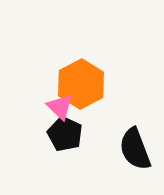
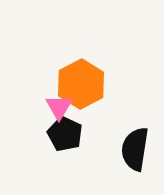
pink triangle: moved 1 px left; rotated 16 degrees clockwise
black semicircle: rotated 30 degrees clockwise
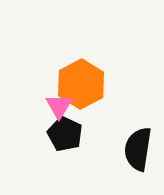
pink triangle: moved 1 px up
black semicircle: moved 3 px right
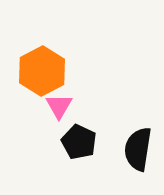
orange hexagon: moved 39 px left, 13 px up
black pentagon: moved 14 px right, 8 px down
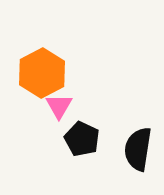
orange hexagon: moved 2 px down
black pentagon: moved 3 px right, 3 px up
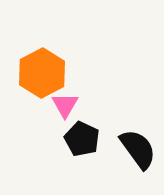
pink triangle: moved 6 px right, 1 px up
black semicircle: rotated 135 degrees clockwise
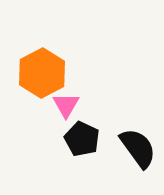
pink triangle: moved 1 px right
black semicircle: moved 1 px up
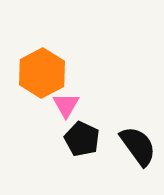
black semicircle: moved 2 px up
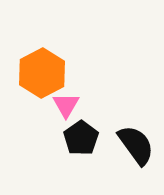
black pentagon: moved 1 px left, 1 px up; rotated 12 degrees clockwise
black semicircle: moved 2 px left, 1 px up
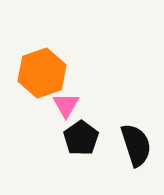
orange hexagon: rotated 9 degrees clockwise
black semicircle: rotated 18 degrees clockwise
